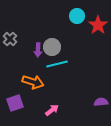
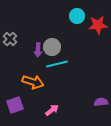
red star: rotated 30 degrees clockwise
purple square: moved 2 px down
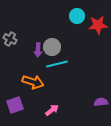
gray cross: rotated 16 degrees counterclockwise
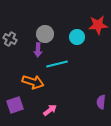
cyan circle: moved 21 px down
gray circle: moved 7 px left, 13 px up
purple semicircle: rotated 80 degrees counterclockwise
pink arrow: moved 2 px left
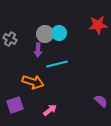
cyan circle: moved 18 px left, 4 px up
purple semicircle: moved 1 px up; rotated 128 degrees clockwise
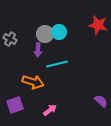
red star: rotated 18 degrees clockwise
cyan circle: moved 1 px up
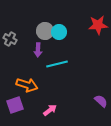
red star: rotated 18 degrees counterclockwise
gray circle: moved 3 px up
orange arrow: moved 6 px left, 3 px down
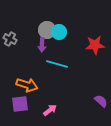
red star: moved 3 px left, 20 px down
gray circle: moved 2 px right, 1 px up
purple arrow: moved 4 px right, 5 px up
cyan line: rotated 30 degrees clockwise
purple square: moved 5 px right, 1 px up; rotated 12 degrees clockwise
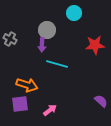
cyan circle: moved 15 px right, 19 px up
